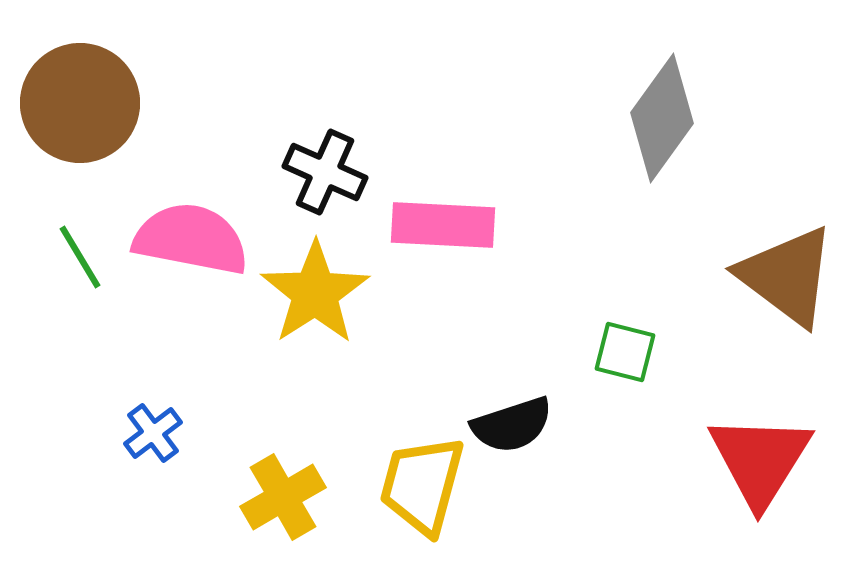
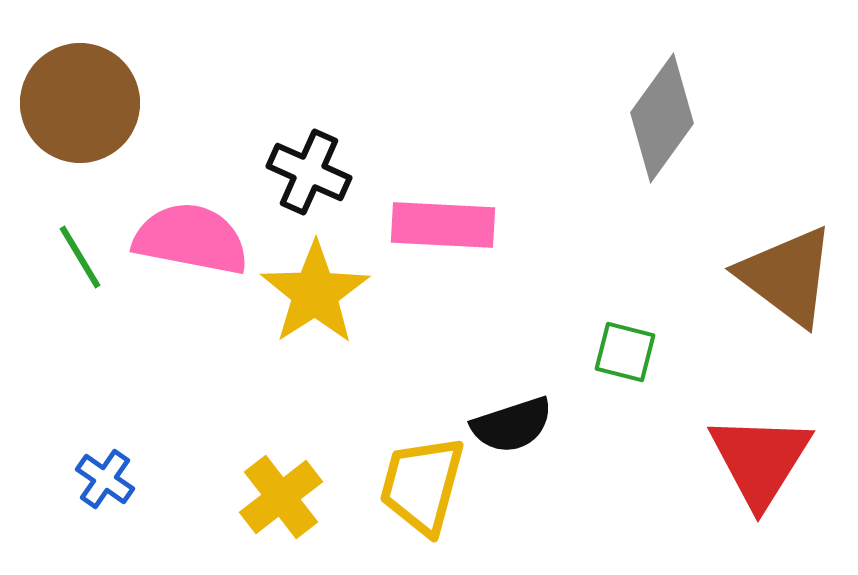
black cross: moved 16 px left
blue cross: moved 48 px left, 46 px down; rotated 18 degrees counterclockwise
yellow cross: moved 2 px left; rotated 8 degrees counterclockwise
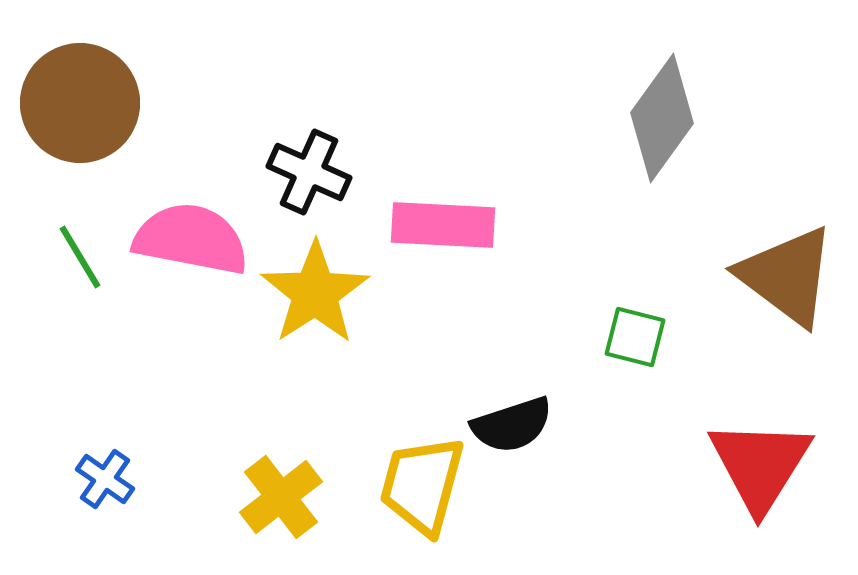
green square: moved 10 px right, 15 px up
red triangle: moved 5 px down
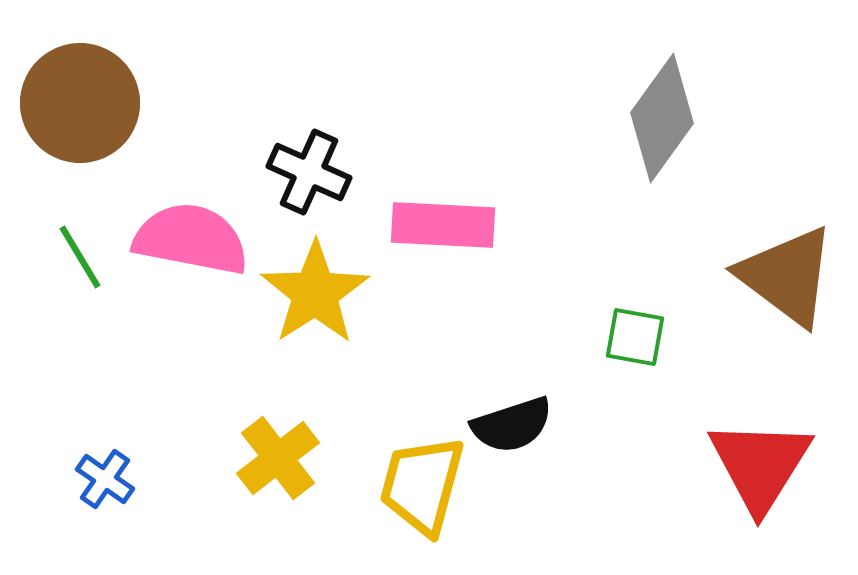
green square: rotated 4 degrees counterclockwise
yellow cross: moved 3 px left, 39 px up
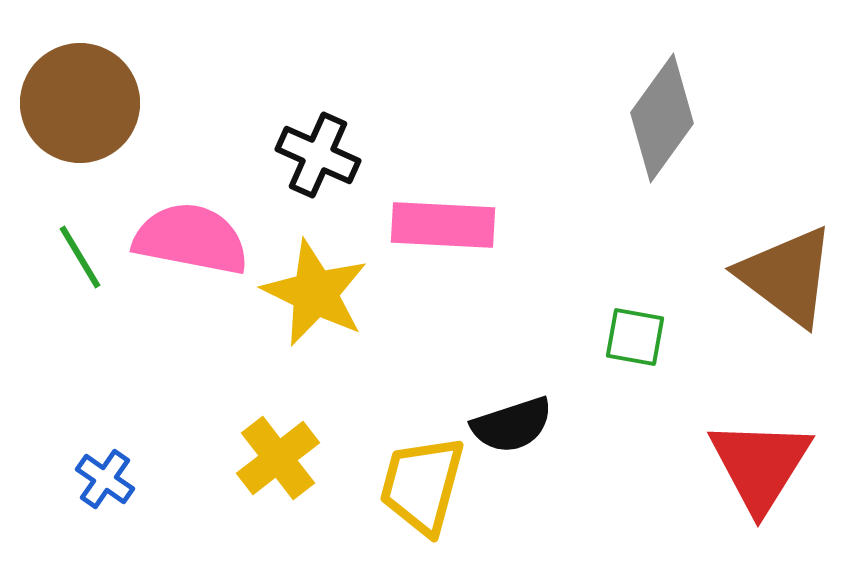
black cross: moved 9 px right, 17 px up
yellow star: rotated 13 degrees counterclockwise
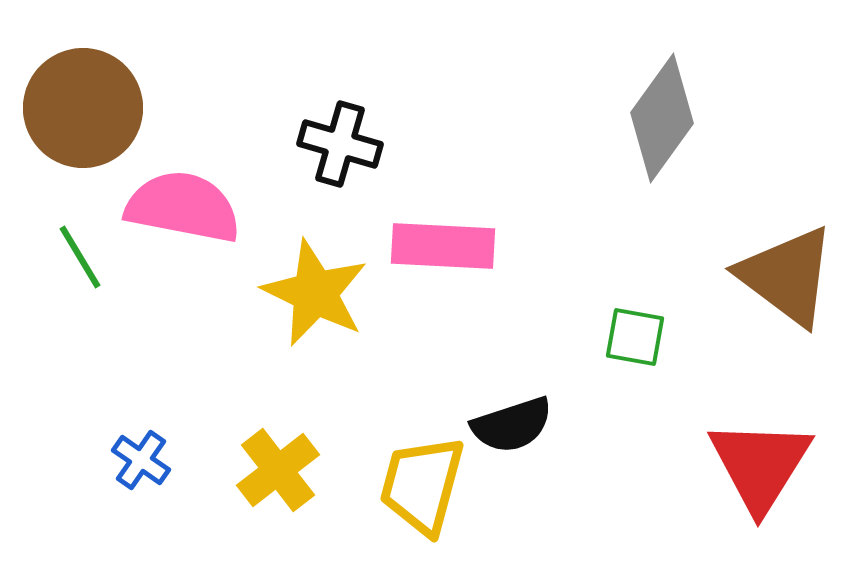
brown circle: moved 3 px right, 5 px down
black cross: moved 22 px right, 11 px up; rotated 8 degrees counterclockwise
pink rectangle: moved 21 px down
pink semicircle: moved 8 px left, 32 px up
yellow cross: moved 12 px down
blue cross: moved 36 px right, 19 px up
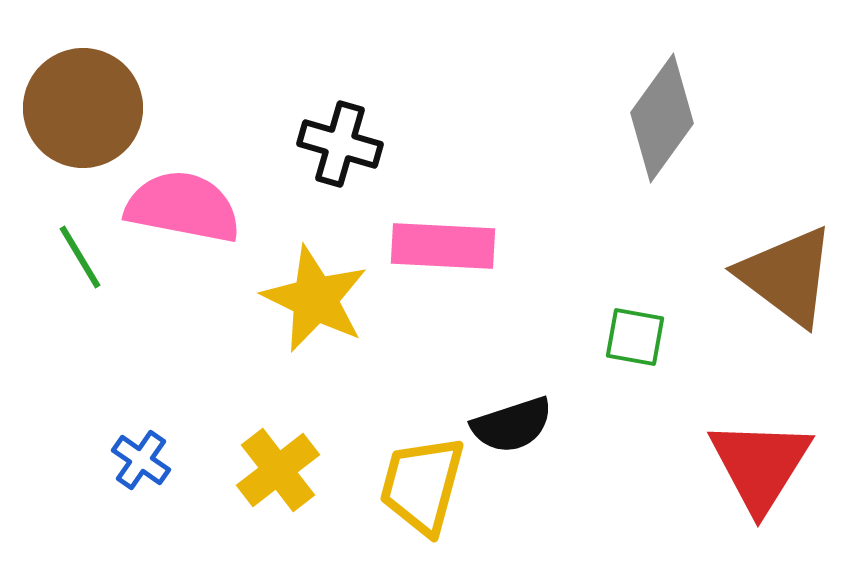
yellow star: moved 6 px down
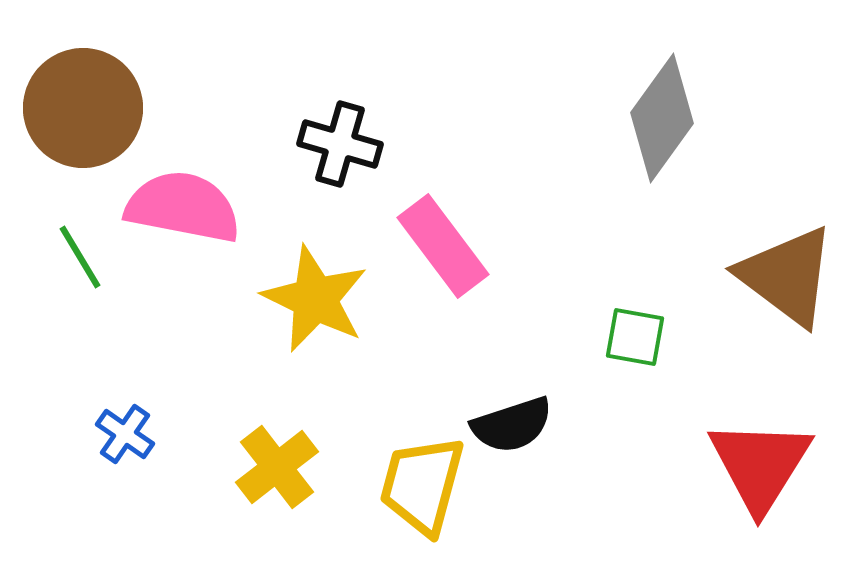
pink rectangle: rotated 50 degrees clockwise
blue cross: moved 16 px left, 26 px up
yellow cross: moved 1 px left, 3 px up
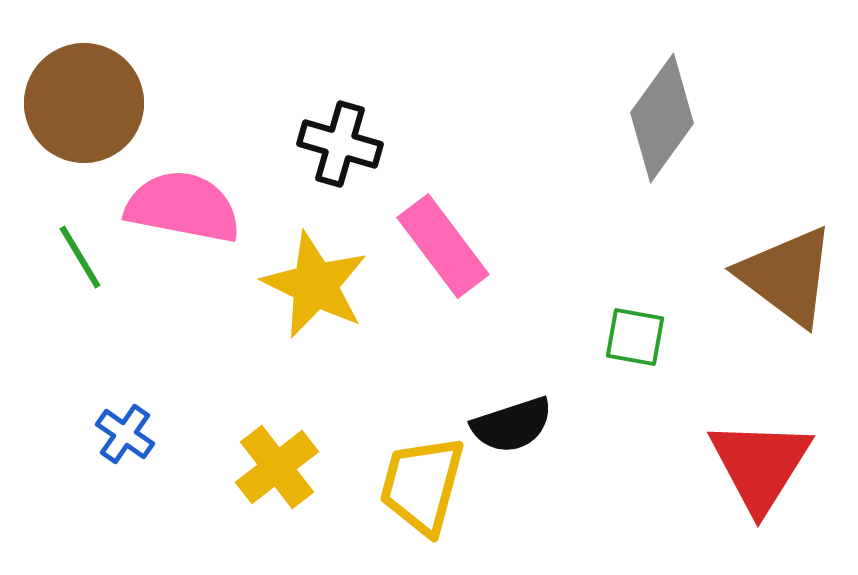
brown circle: moved 1 px right, 5 px up
yellow star: moved 14 px up
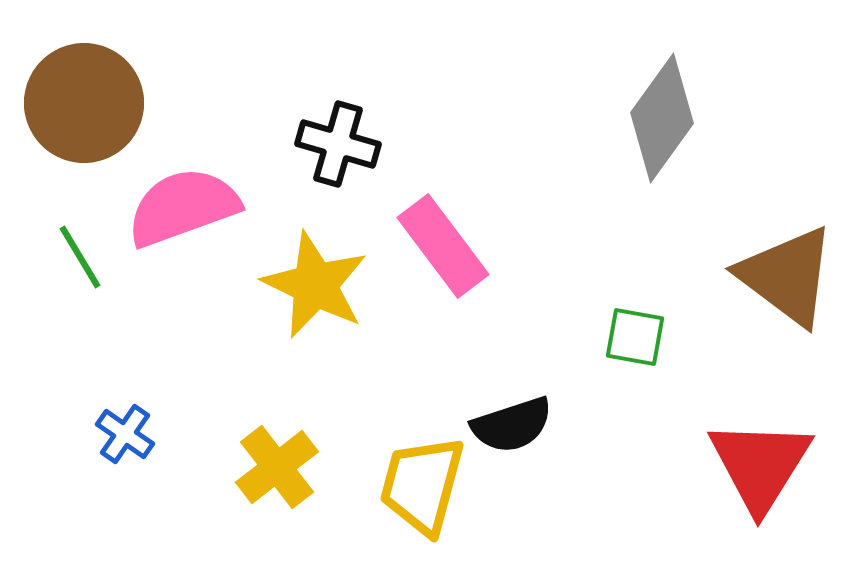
black cross: moved 2 px left
pink semicircle: rotated 31 degrees counterclockwise
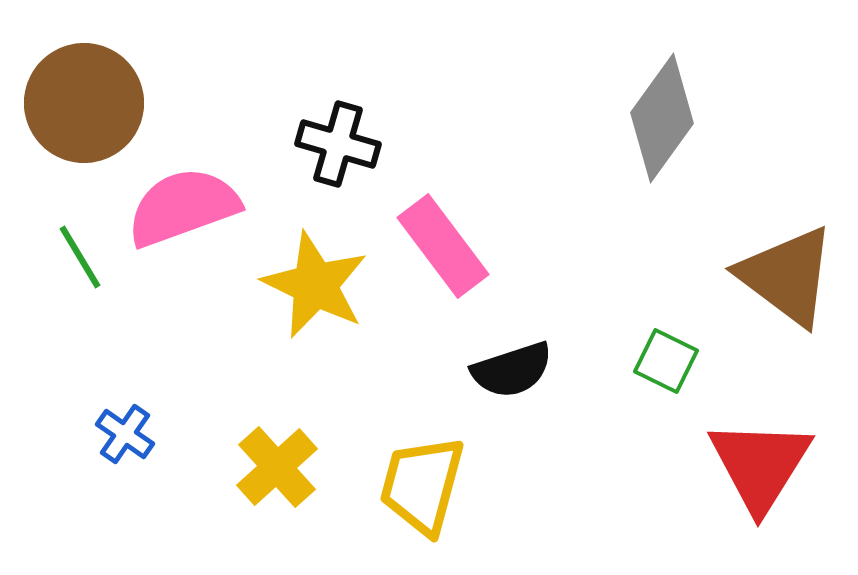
green square: moved 31 px right, 24 px down; rotated 16 degrees clockwise
black semicircle: moved 55 px up
yellow cross: rotated 4 degrees counterclockwise
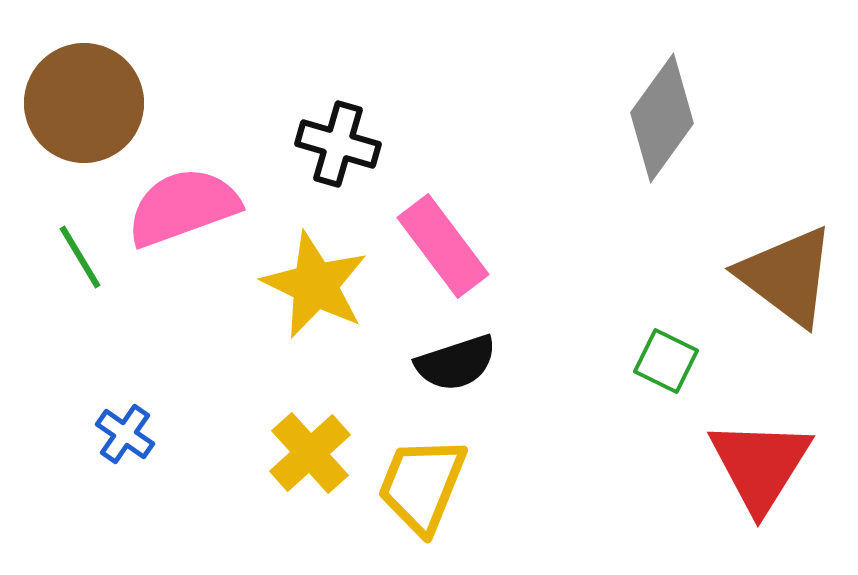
black semicircle: moved 56 px left, 7 px up
yellow cross: moved 33 px right, 14 px up
yellow trapezoid: rotated 7 degrees clockwise
